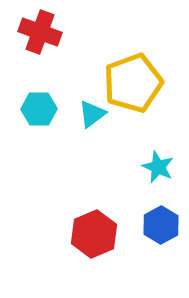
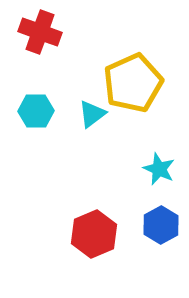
yellow pentagon: rotated 4 degrees counterclockwise
cyan hexagon: moved 3 px left, 2 px down
cyan star: moved 1 px right, 2 px down
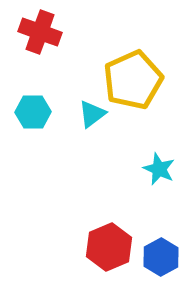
yellow pentagon: moved 3 px up
cyan hexagon: moved 3 px left, 1 px down
blue hexagon: moved 32 px down
red hexagon: moved 15 px right, 13 px down
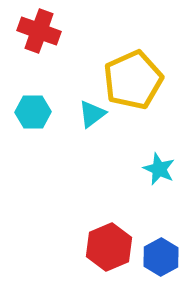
red cross: moved 1 px left, 1 px up
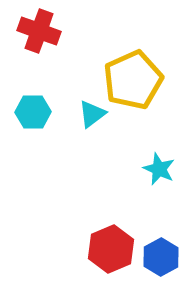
red hexagon: moved 2 px right, 2 px down
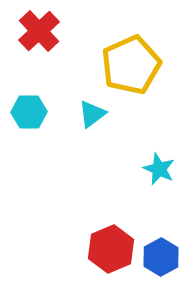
red cross: rotated 27 degrees clockwise
yellow pentagon: moved 2 px left, 15 px up
cyan hexagon: moved 4 px left
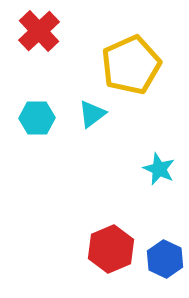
cyan hexagon: moved 8 px right, 6 px down
blue hexagon: moved 4 px right, 2 px down; rotated 6 degrees counterclockwise
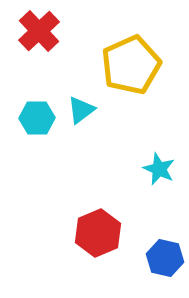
cyan triangle: moved 11 px left, 4 px up
red hexagon: moved 13 px left, 16 px up
blue hexagon: moved 1 px up; rotated 12 degrees counterclockwise
